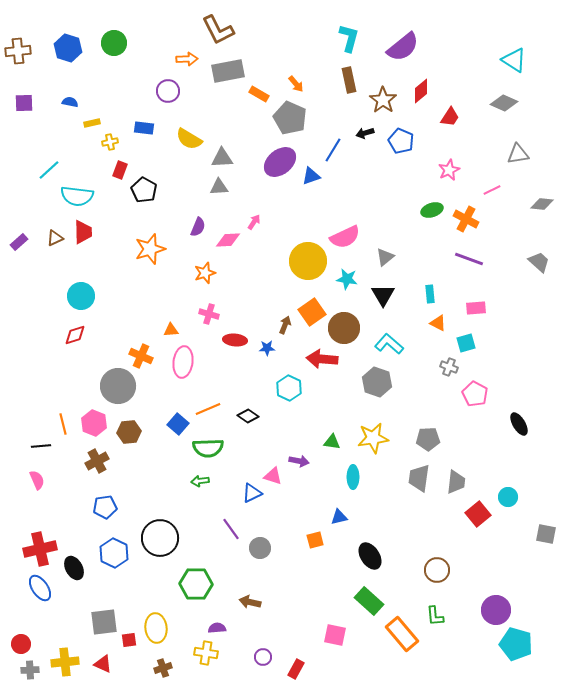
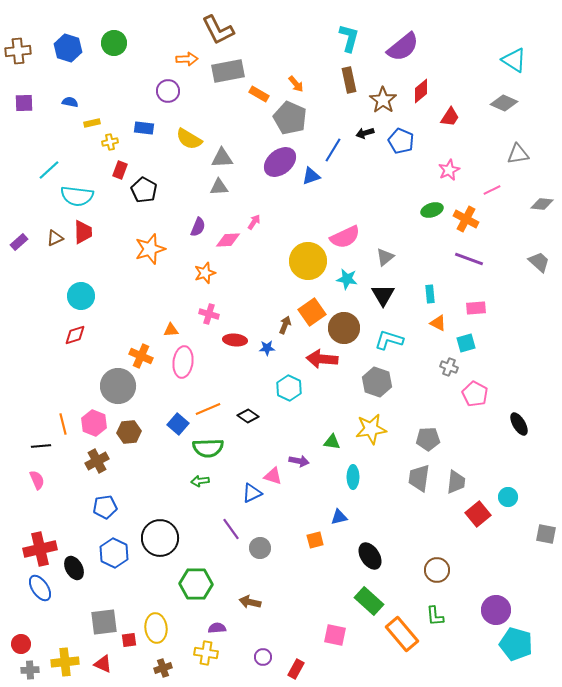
cyan L-shape at (389, 344): moved 4 px up; rotated 24 degrees counterclockwise
yellow star at (373, 438): moved 2 px left, 9 px up
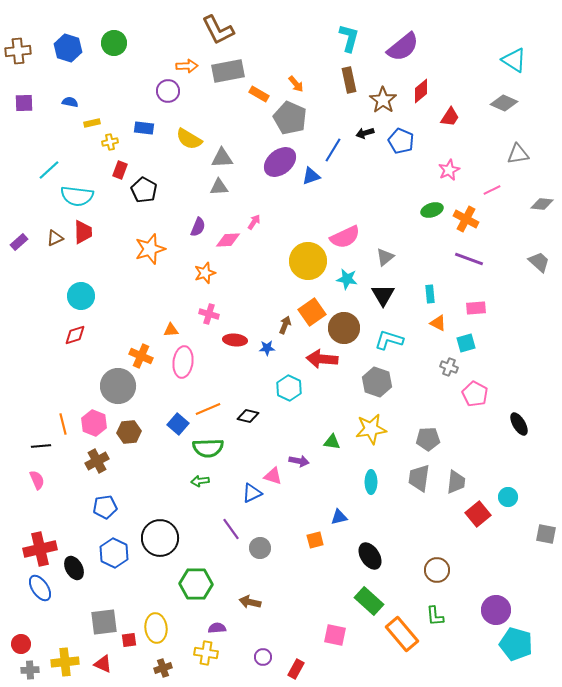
orange arrow at (187, 59): moved 7 px down
black diamond at (248, 416): rotated 20 degrees counterclockwise
cyan ellipse at (353, 477): moved 18 px right, 5 px down
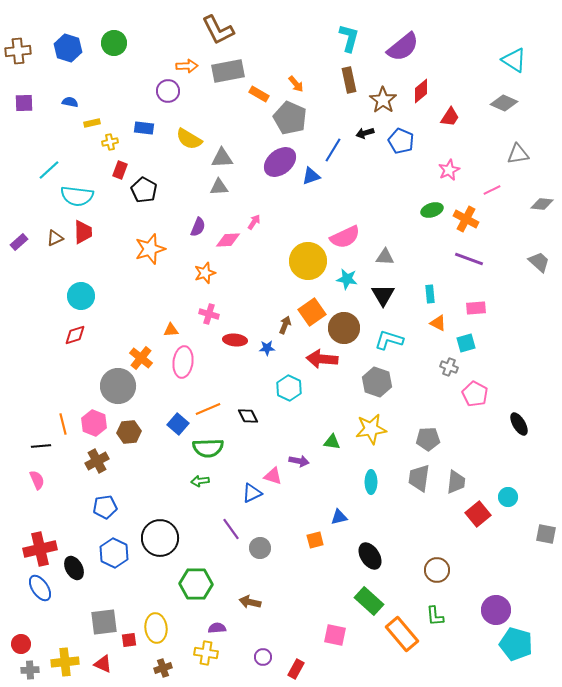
gray triangle at (385, 257): rotated 42 degrees clockwise
orange cross at (141, 356): moved 2 px down; rotated 15 degrees clockwise
black diamond at (248, 416): rotated 50 degrees clockwise
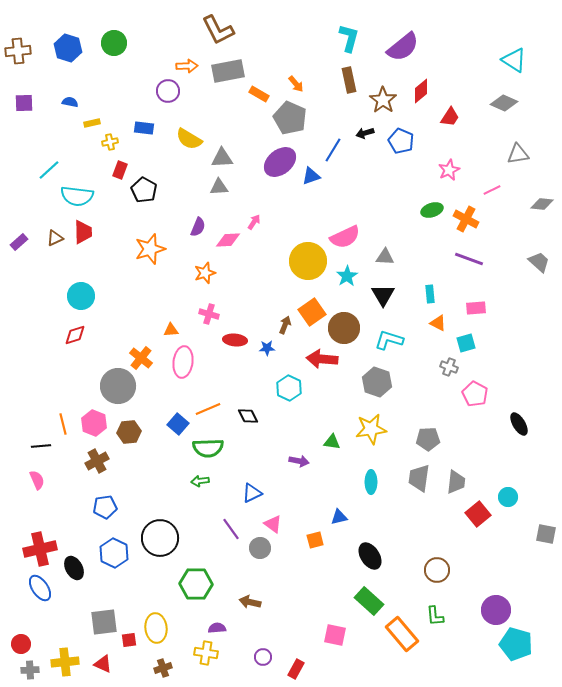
cyan star at (347, 279): moved 3 px up; rotated 30 degrees clockwise
pink triangle at (273, 476): moved 48 px down; rotated 18 degrees clockwise
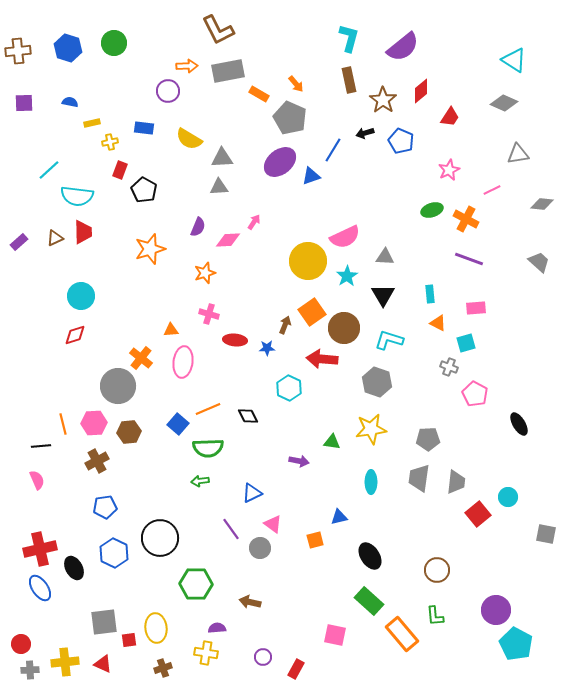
pink hexagon at (94, 423): rotated 25 degrees counterclockwise
cyan pentagon at (516, 644): rotated 12 degrees clockwise
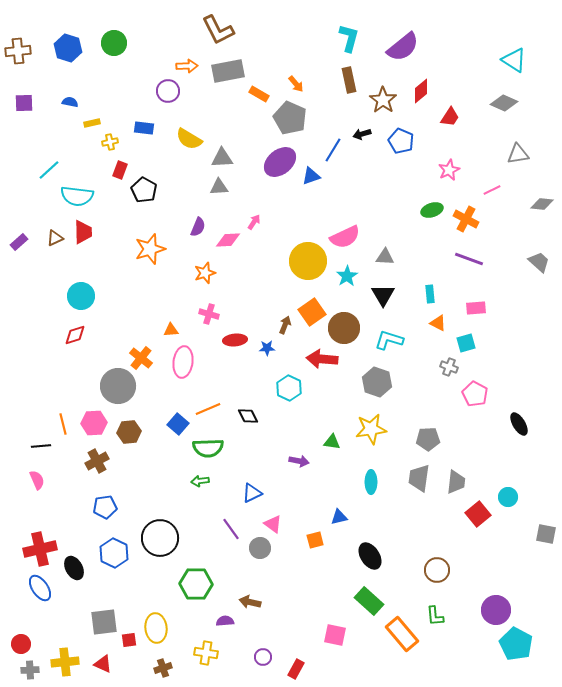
black arrow at (365, 133): moved 3 px left, 1 px down
red ellipse at (235, 340): rotated 10 degrees counterclockwise
purple semicircle at (217, 628): moved 8 px right, 7 px up
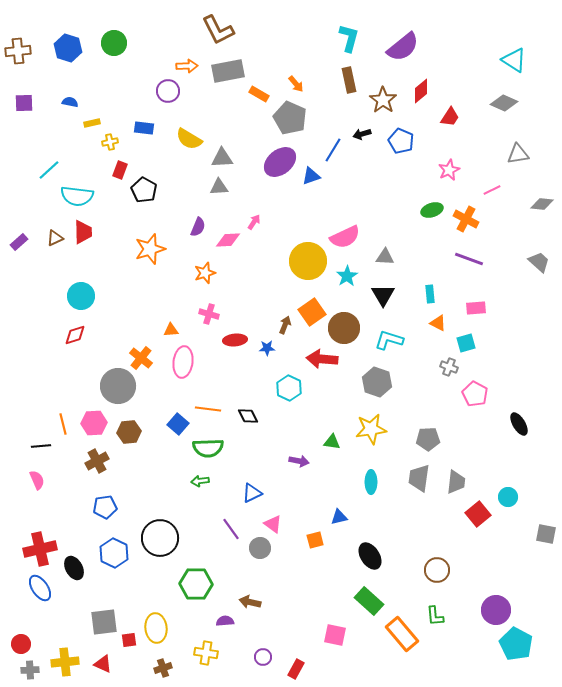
orange line at (208, 409): rotated 30 degrees clockwise
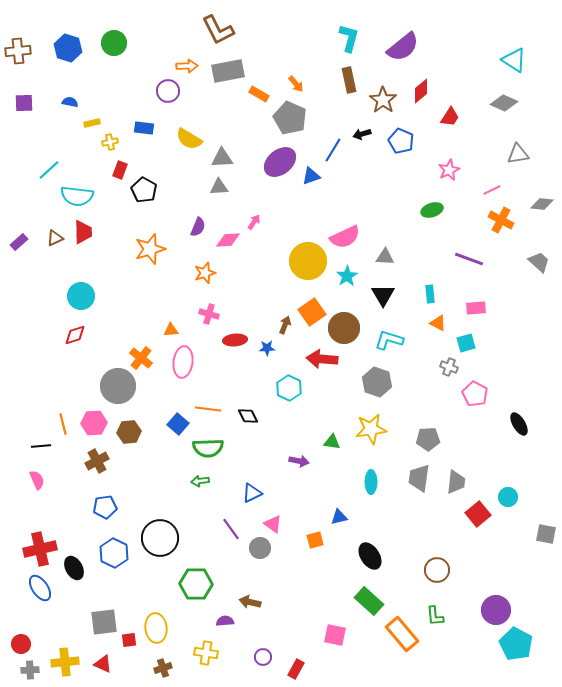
orange cross at (466, 219): moved 35 px right, 1 px down
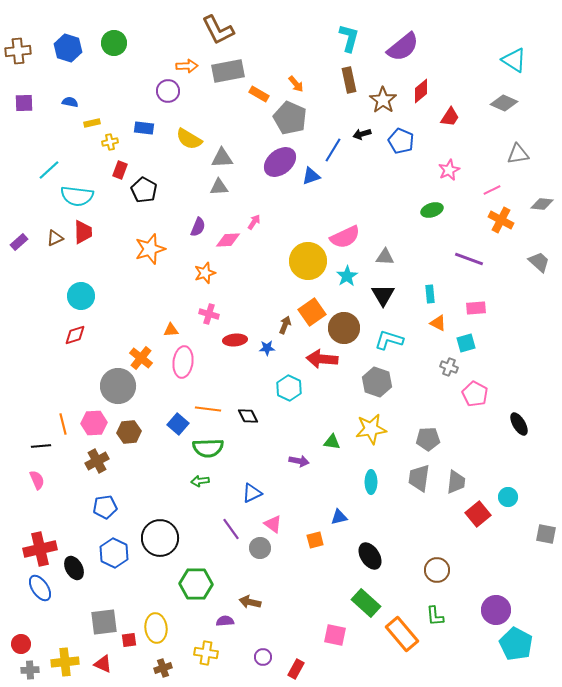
green rectangle at (369, 601): moved 3 px left, 2 px down
